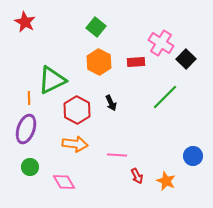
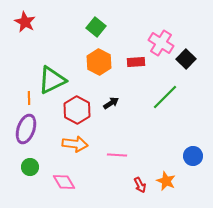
black arrow: rotated 98 degrees counterclockwise
red arrow: moved 3 px right, 9 px down
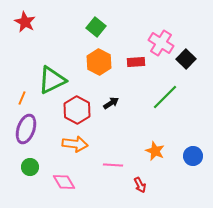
orange line: moved 7 px left; rotated 24 degrees clockwise
pink line: moved 4 px left, 10 px down
orange star: moved 11 px left, 30 px up
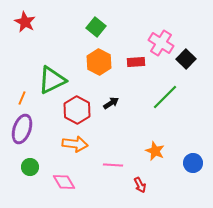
purple ellipse: moved 4 px left
blue circle: moved 7 px down
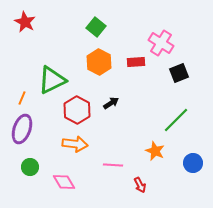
black square: moved 7 px left, 14 px down; rotated 24 degrees clockwise
green line: moved 11 px right, 23 px down
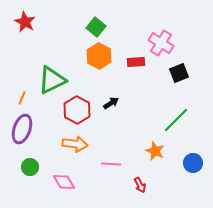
orange hexagon: moved 6 px up
pink line: moved 2 px left, 1 px up
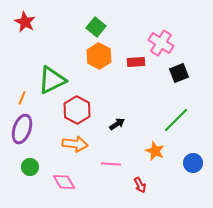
black arrow: moved 6 px right, 21 px down
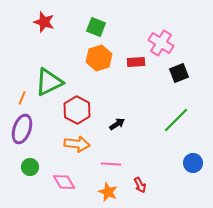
red star: moved 19 px right; rotated 10 degrees counterclockwise
green square: rotated 18 degrees counterclockwise
orange hexagon: moved 2 px down; rotated 15 degrees clockwise
green triangle: moved 3 px left, 2 px down
orange arrow: moved 2 px right
orange star: moved 47 px left, 41 px down
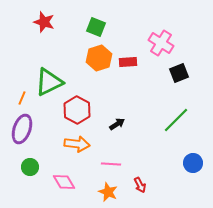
red rectangle: moved 8 px left
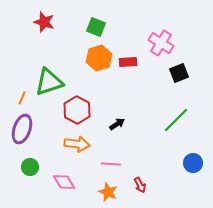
green triangle: rotated 8 degrees clockwise
